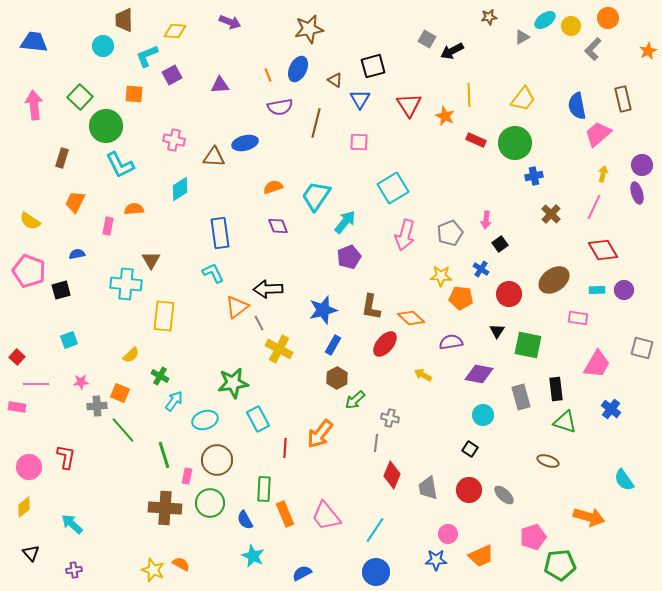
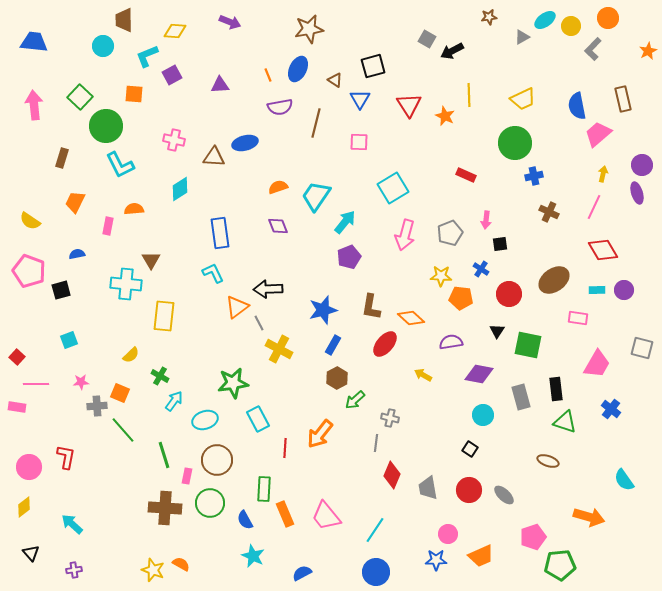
yellow trapezoid at (523, 99): rotated 28 degrees clockwise
red rectangle at (476, 140): moved 10 px left, 35 px down
orange semicircle at (273, 187): moved 5 px right
brown cross at (551, 214): moved 2 px left, 2 px up; rotated 18 degrees counterclockwise
black square at (500, 244): rotated 28 degrees clockwise
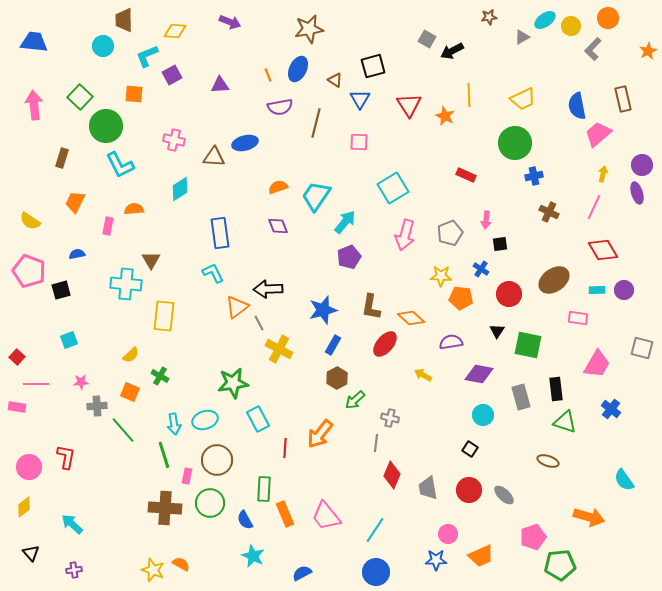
orange square at (120, 393): moved 10 px right, 1 px up
cyan arrow at (174, 401): moved 23 px down; rotated 135 degrees clockwise
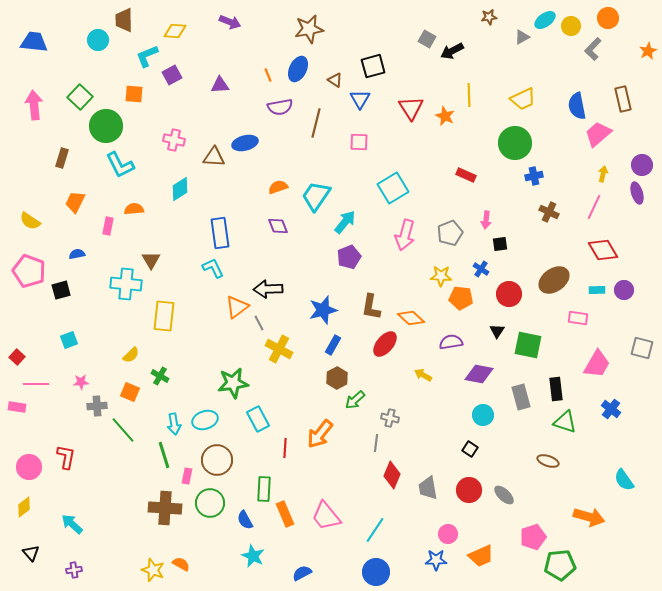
cyan circle at (103, 46): moved 5 px left, 6 px up
red triangle at (409, 105): moved 2 px right, 3 px down
cyan L-shape at (213, 273): moved 5 px up
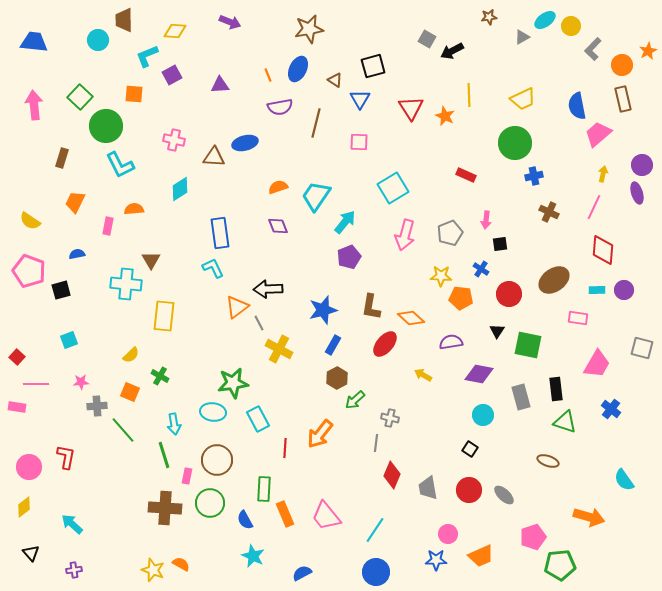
orange circle at (608, 18): moved 14 px right, 47 px down
red diamond at (603, 250): rotated 36 degrees clockwise
cyan ellipse at (205, 420): moved 8 px right, 8 px up; rotated 25 degrees clockwise
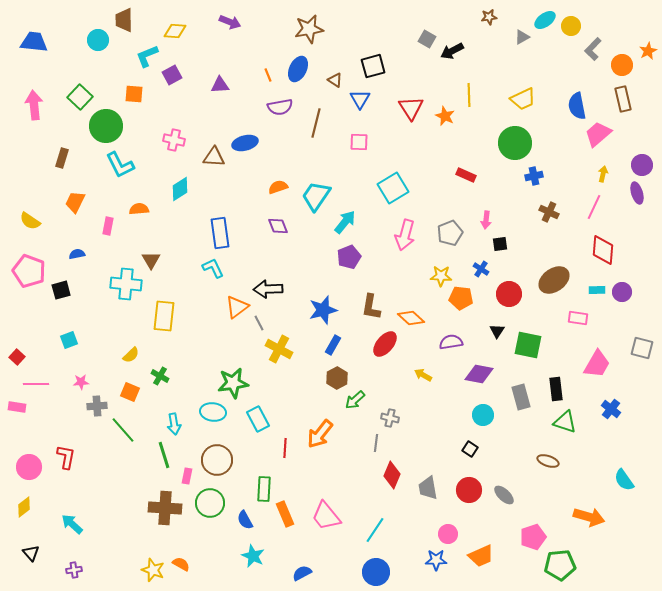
orange semicircle at (134, 209): moved 5 px right
purple circle at (624, 290): moved 2 px left, 2 px down
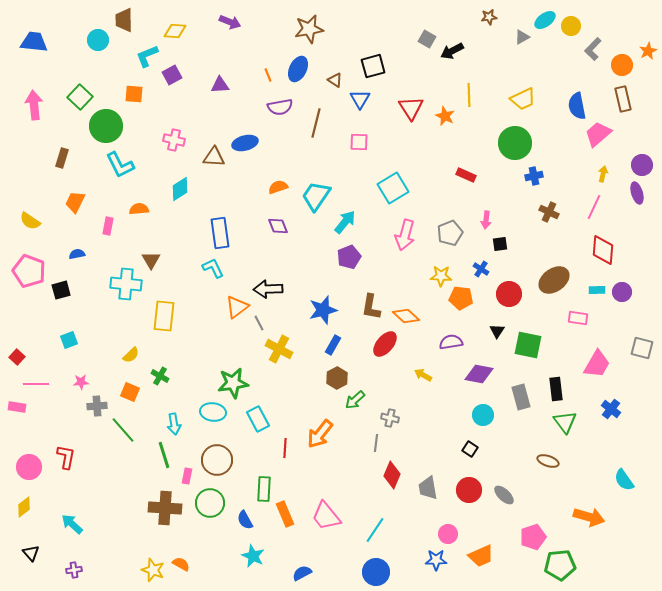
orange diamond at (411, 318): moved 5 px left, 2 px up
green triangle at (565, 422): rotated 35 degrees clockwise
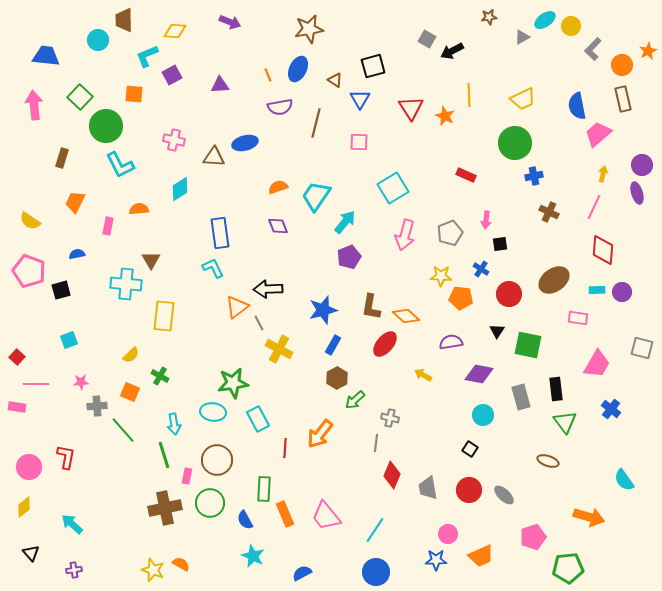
blue trapezoid at (34, 42): moved 12 px right, 14 px down
brown cross at (165, 508): rotated 16 degrees counterclockwise
green pentagon at (560, 565): moved 8 px right, 3 px down
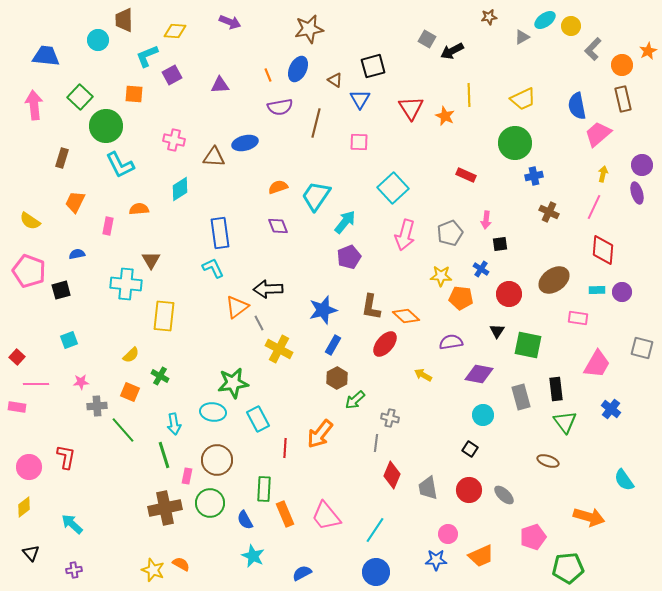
cyan square at (393, 188): rotated 12 degrees counterclockwise
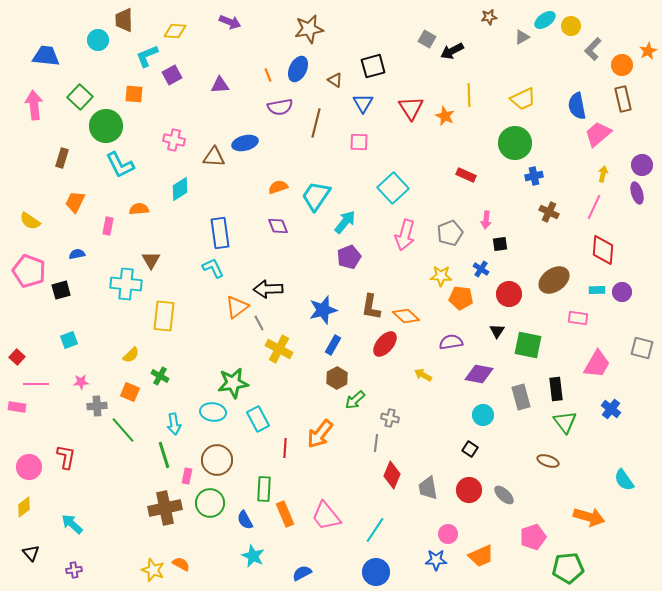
blue triangle at (360, 99): moved 3 px right, 4 px down
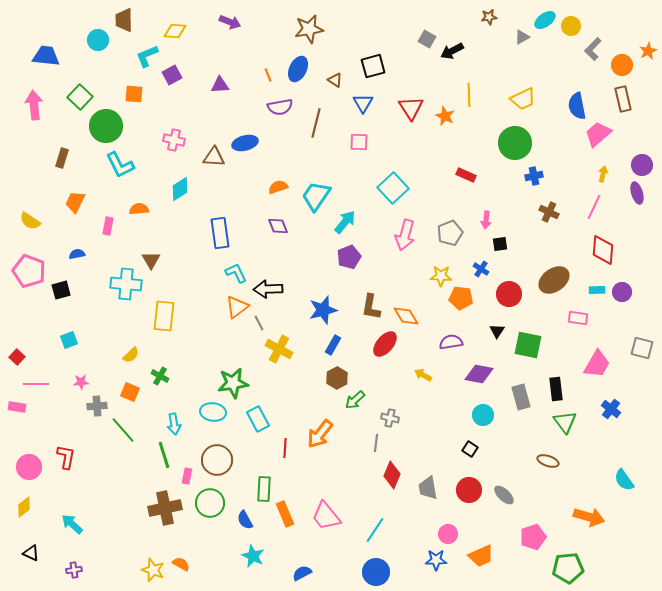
cyan L-shape at (213, 268): moved 23 px right, 5 px down
orange diamond at (406, 316): rotated 16 degrees clockwise
black triangle at (31, 553): rotated 24 degrees counterclockwise
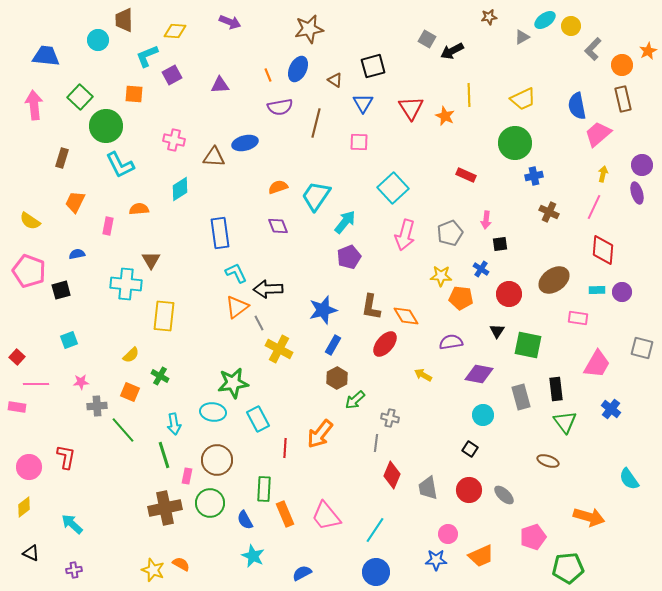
cyan semicircle at (624, 480): moved 5 px right, 1 px up
